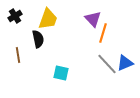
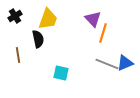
gray line: rotated 25 degrees counterclockwise
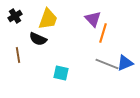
black semicircle: rotated 126 degrees clockwise
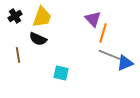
yellow trapezoid: moved 6 px left, 2 px up
gray line: moved 3 px right, 9 px up
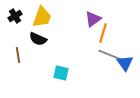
purple triangle: rotated 36 degrees clockwise
blue triangle: rotated 42 degrees counterclockwise
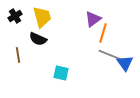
yellow trapezoid: rotated 35 degrees counterclockwise
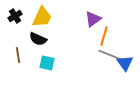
yellow trapezoid: rotated 40 degrees clockwise
orange line: moved 1 px right, 3 px down
cyan square: moved 14 px left, 10 px up
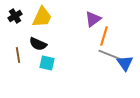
black semicircle: moved 5 px down
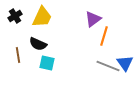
gray line: moved 2 px left, 11 px down
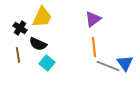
black cross: moved 5 px right, 12 px down; rotated 24 degrees counterclockwise
orange line: moved 10 px left, 11 px down; rotated 24 degrees counterclockwise
cyan square: rotated 28 degrees clockwise
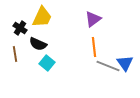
brown line: moved 3 px left, 1 px up
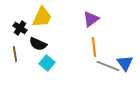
purple triangle: moved 2 px left
